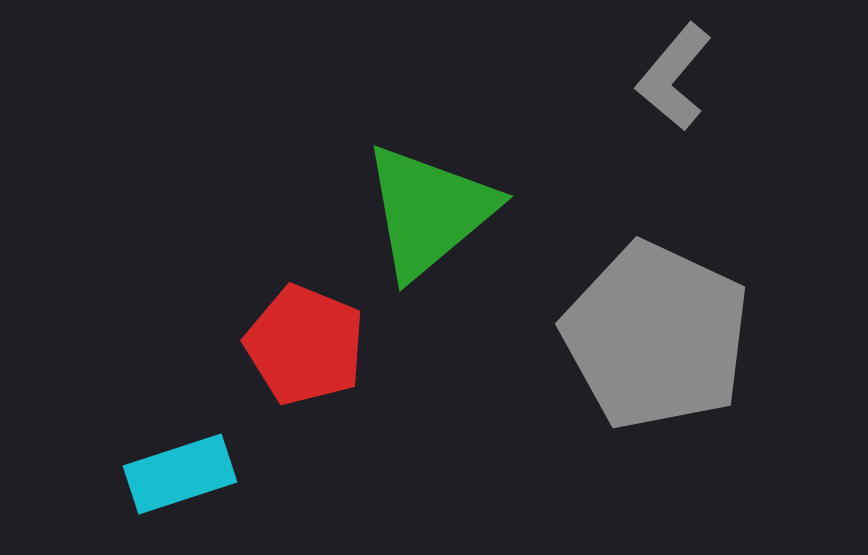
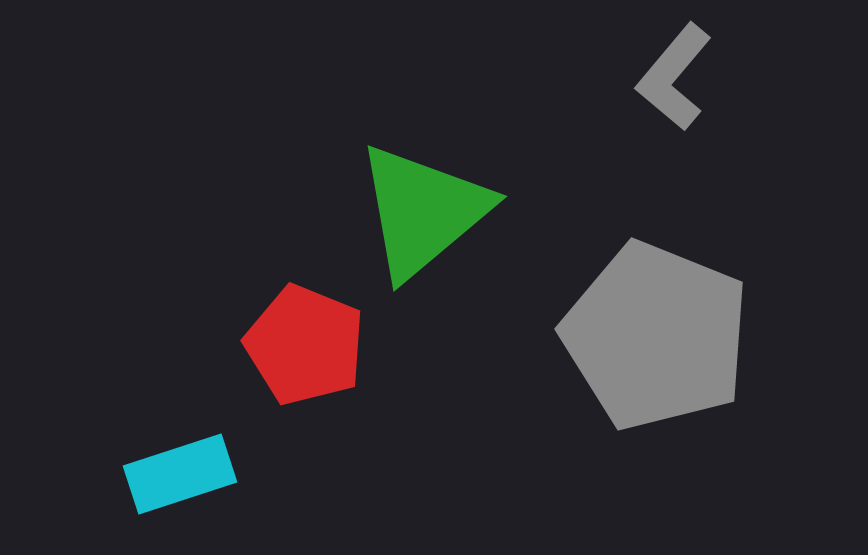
green triangle: moved 6 px left
gray pentagon: rotated 3 degrees counterclockwise
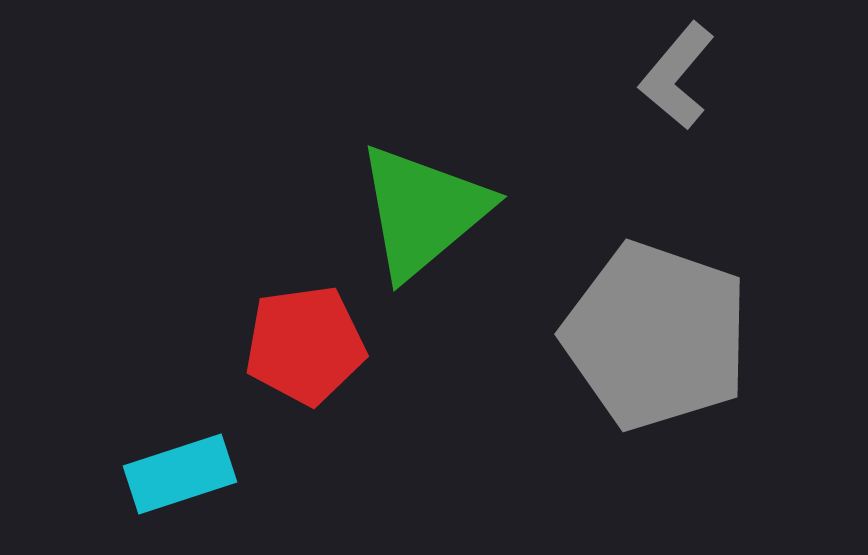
gray L-shape: moved 3 px right, 1 px up
gray pentagon: rotated 3 degrees counterclockwise
red pentagon: rotated 30 degrees counterclockwise
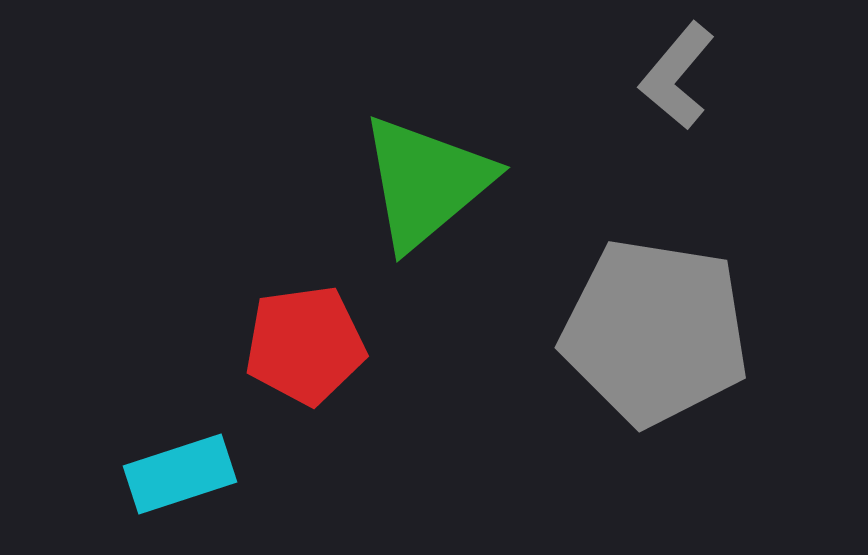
green triangle: moved 3 px right, 29 px up
gray pentagon: moved 1 px left, 4 px up; rotated 10 degrees counterclockwise
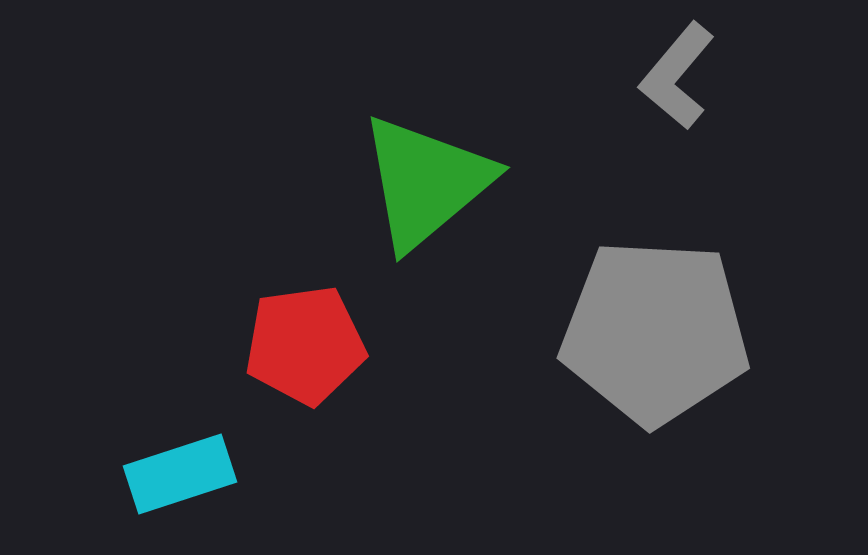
gray pentagon: rotated 6 degrees counterclockwise
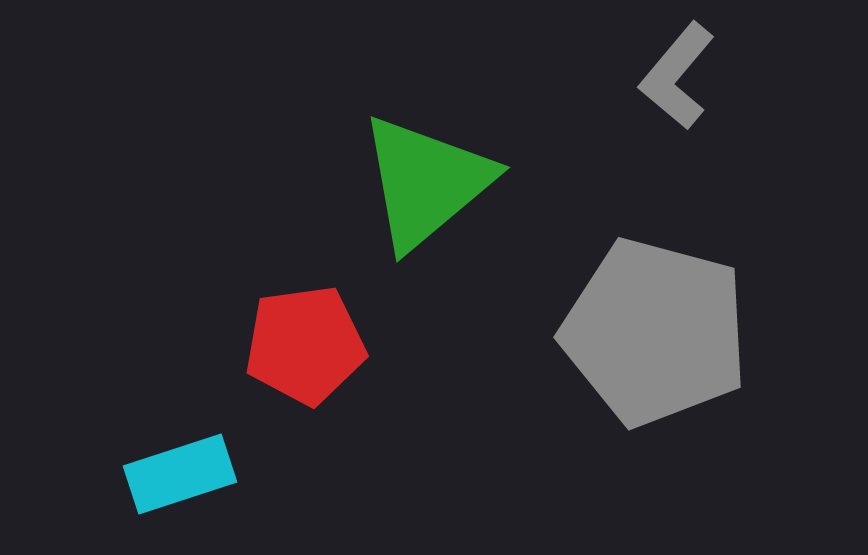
gray pentagon: rotated 12 degrees clockwise
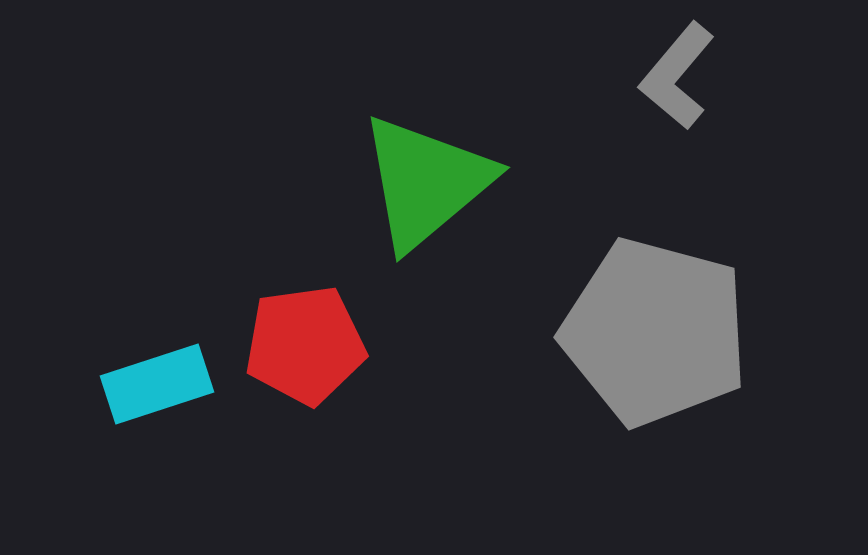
cyan rectangle: moved 23 px left, 90 px up
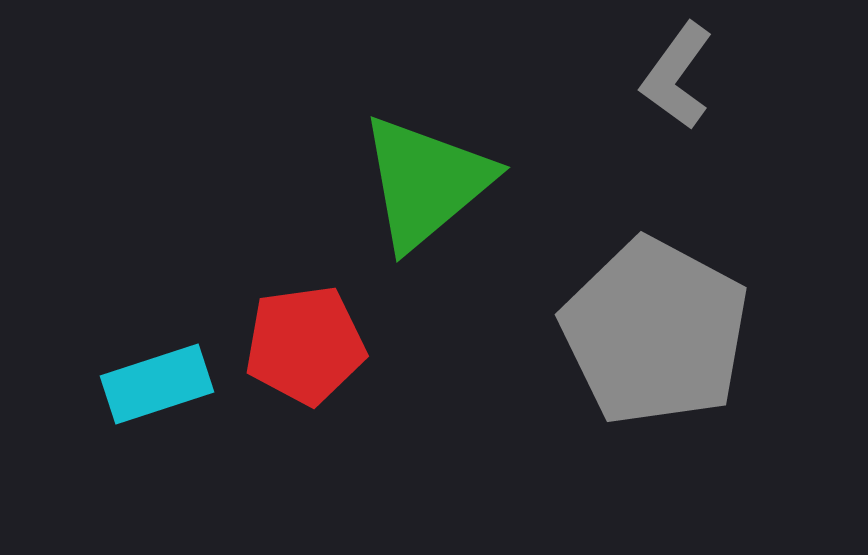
gray L-shape: rotated 4 degrees counterclockwise
gray pentagon: rotated 13 degrees clockwise
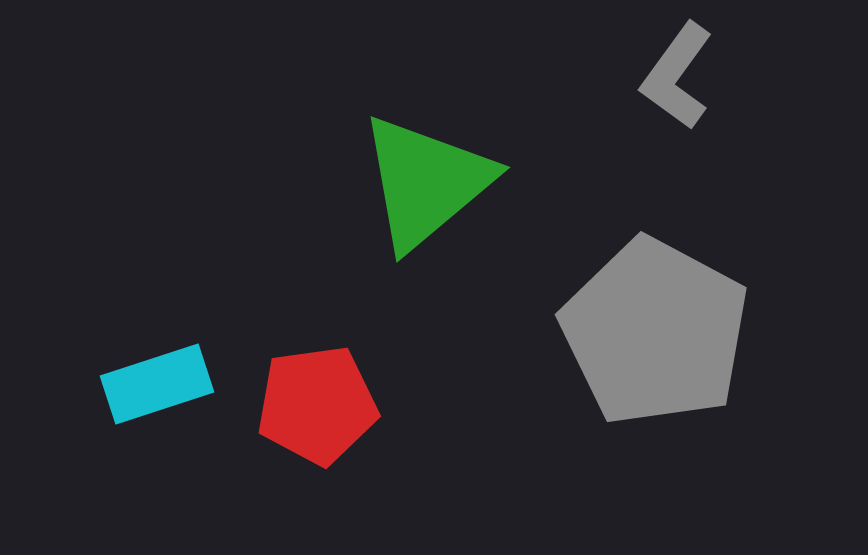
red pentagon: moved 12 px right, 60 px down
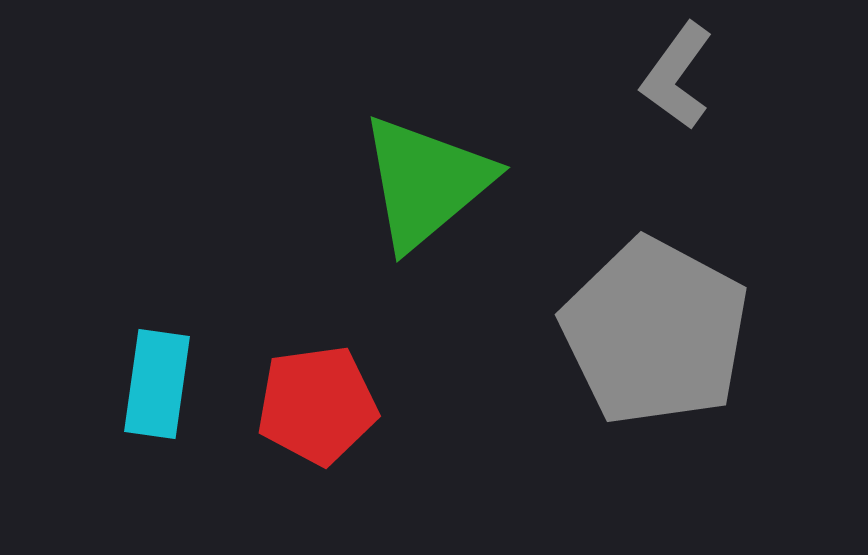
cyan rectangle: rotated 64 degrees counterclockwise
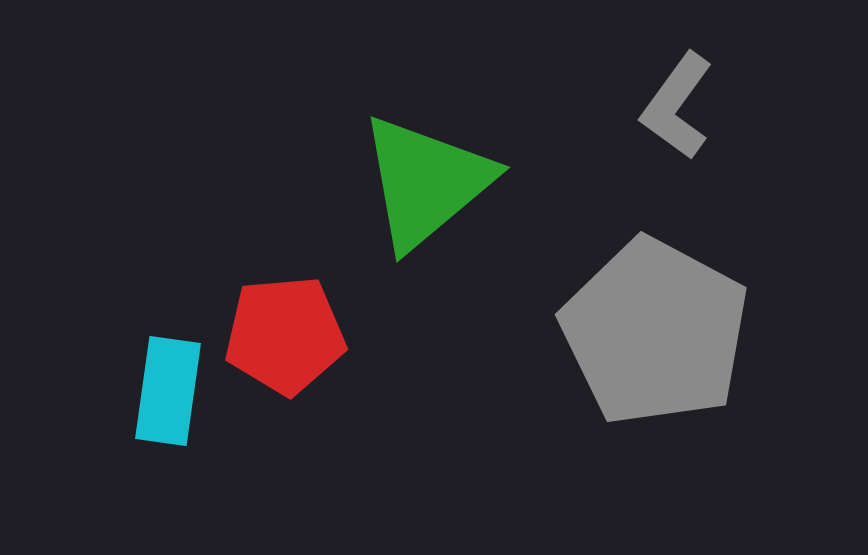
gray L-shape: moved 30 px down
cyan rectangle: moved 11 px right, 7 px down
red pentagon: moved 32 px left, 70 px up; rotated 3 degrees clockwise
